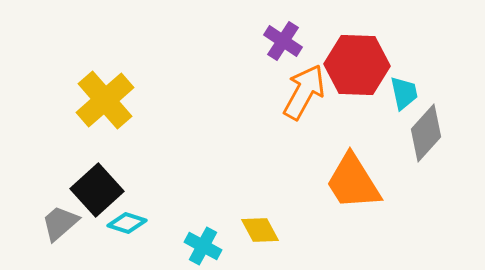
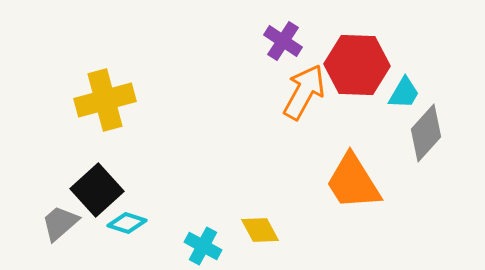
cyan trapezoid: rotated 42 degrees clockwise
yellow cross: rotated 26 degrees clockwise
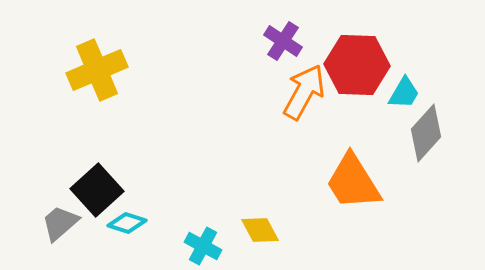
yellow cross: moved 8 px left, 30 px up; rotated 8 degrees counterclockwise
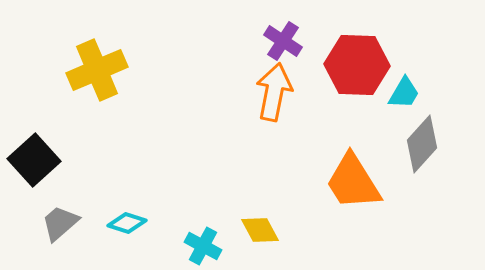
orange arrow: moved 30 px left; rotated 18 degrees counterclockwise
gray diamond: moved 4 px left, 11 px down
black square: moved 63 px left, 30 px up
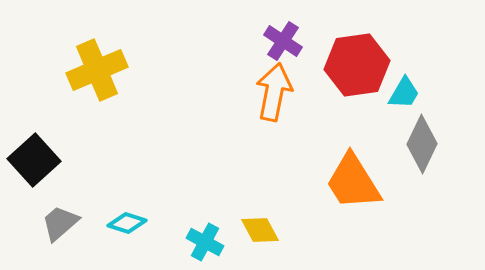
red hexagon: rotated 10 degrees counterclockwise
gray diamond: rotated 16 degrees counterclockwise
cyan cross: moved 2 px right, 4 px up
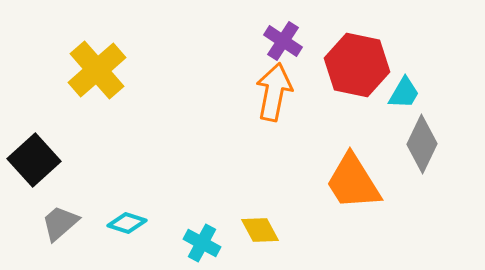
red hexagon: rotated 20 degrees clockwise
yellow cross: rotated 18 degrees counterclockwise
cyan cross: moved 3 px left, 1 px down
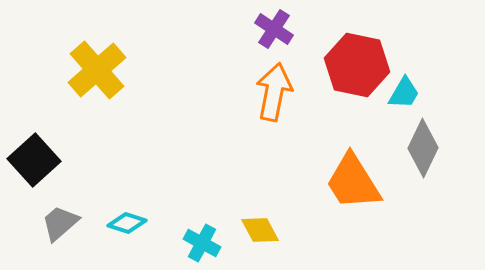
purple cross: moved 9 px left, 12 px up
gray diamond: moved 1 px right, 4 px down
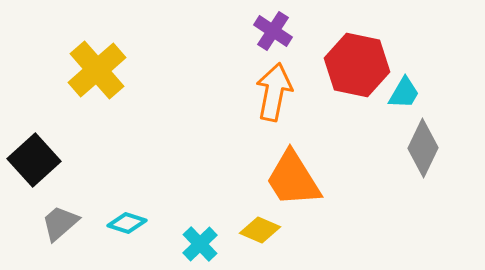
purple cross: moved 1 px left, 2 px down
orange trapezoid: moved 60 px left, 3 px up
yellow diamond: rotated 39 degrees counterclockwise
cyan cross: moved 2 px left, 1 px down; rotated 18 degrees clockwise
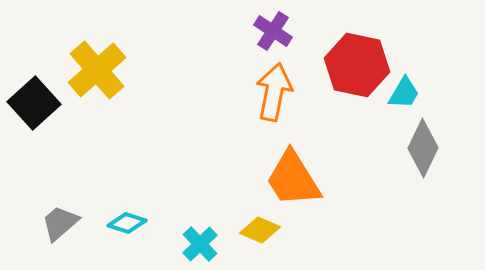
black square: moved 57 px up
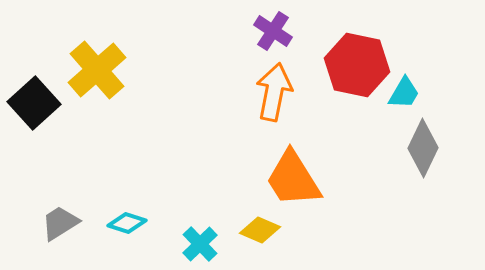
gray trapezoid: rotated 9 degrees clockwise
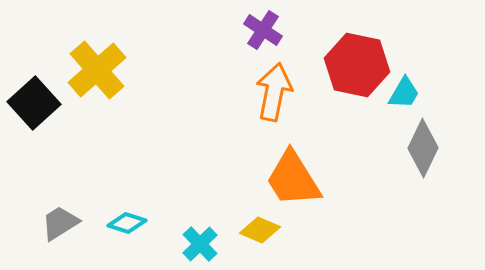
purple cross: moved 10 px left, 1 px up
